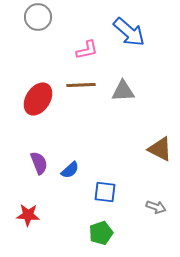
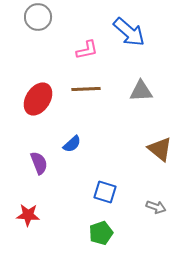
brown line: moved 5 px right, 4 px down
gray triangle: moved 18 px right
brown triangle: rotated 12 degrees clockwise
blue semicircle: moved 2 px right, 26 px up
blue square: rotated 10 degrees clockwise
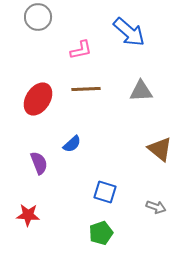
pink L-shape: moved 6 px left
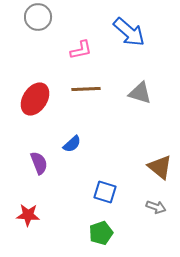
gray triangle: moved 1 px left, 2 px down; rotated 20 degrees clockwise
red ellipse: moved 3 px left
brown triangle: moved 18 px down
